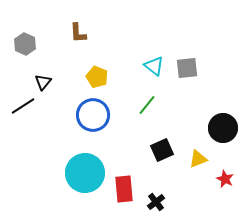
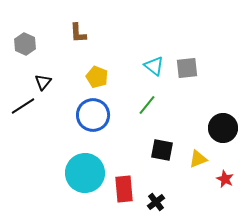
black square: rotated 35 degrees clockwise
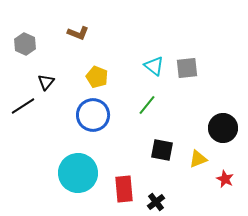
brown L-shape: rotated 65 degrees counterclockwise
black triangle: moved 3 px right
cyan circle: moved 7 px left
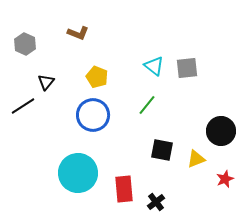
black circle: moved 2 px left, 3 px down
yellow triangle: moved 2 px left
red star: rotated 24 degrees clockwise
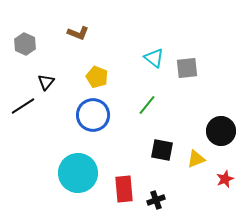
cyan triangle: moved 8 px up
black cross: moved 2 px up; rotated 18 degrees clockwise
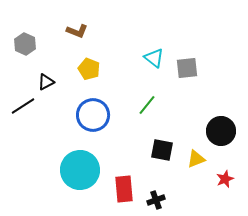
brown L-shape: moved 1 px left, 2 px up
yellow pentagon: moved 8 px left, 8 px up
black triangle: rotated 24 degrees clockwise
cyan circle: moved 2 px right, 3 px up
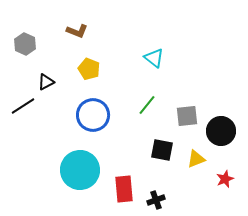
gray square: moved 48 px down
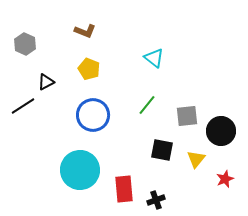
brown L-shape: moved 8 px right
yellow triangle: rotated 30 degrees counterclockwise
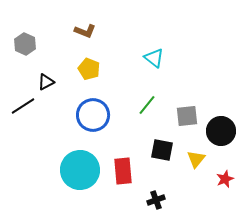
red rectangle: moved 1 px left, 18 px up
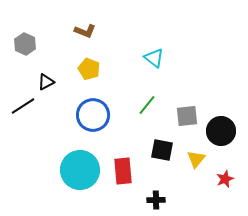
black cross: rotated 18 degrees clockwise
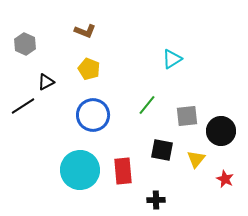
cyan triangle: moved 18 px right, 1 px down; rotated 50 degrees clockwise
red star: rotated 24 degrees counterclockwise
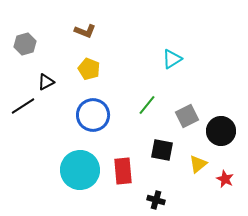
gray hexagon: rotated 20 degrees clockwise
gray square: rotated 20 degrees counterclockwise
yellow triangle: moved 2 px right, 5 px down; rotated 12 degrees clockwise
black cross: rotated 18 degrees clockwise
